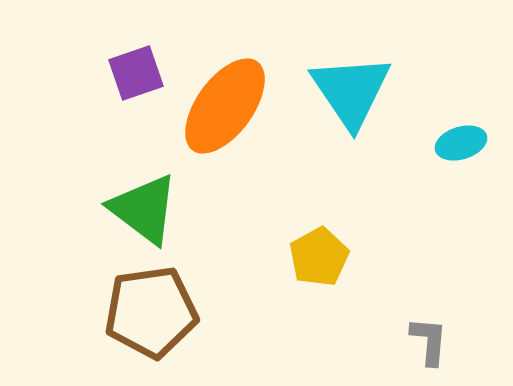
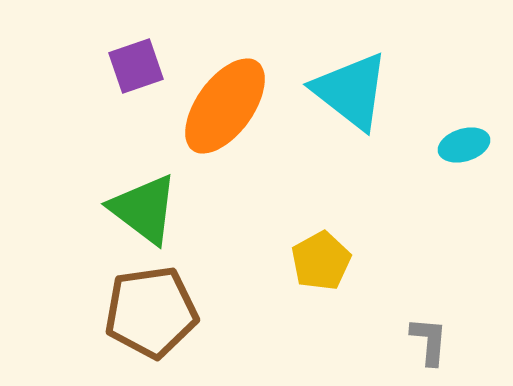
purple square: moved 7 px up
cyan triangle: rotated 18 degrees counterclockwise
cyan ellipse: moved 3 px right, 2 px down
yellow pentagon: moved 2 px right, 4 px down
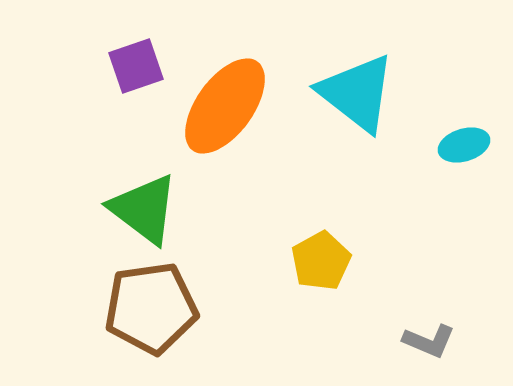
cyan triangle: moved 6 px right, 2 px down
brown pentagon: moved 4 px up
gray L-shape: rotated 108 degrees clockwise
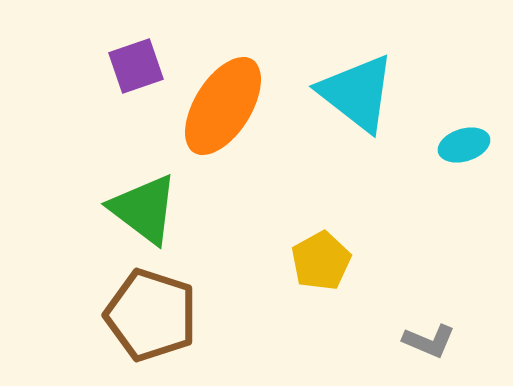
orange ellipse: moved 2 px left; rotated 4 degrees counterclockwise
brown pentagon: moved 7 px down; rotated 26 degrees clockwise
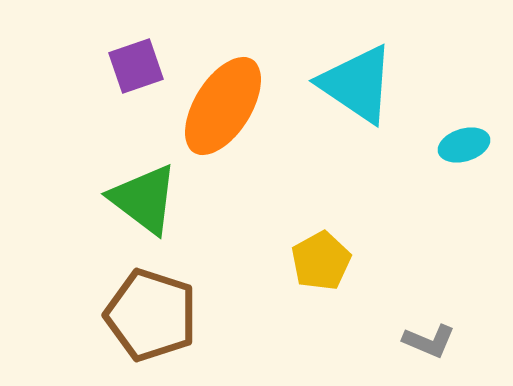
cyan triangle: moved 9 px up; rotated 4 degrees counterclockwise
green triangle: moved 10 px up
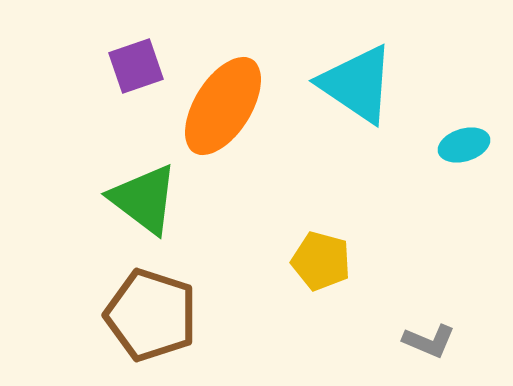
yellow pentagon: rotated 28 degrees counterclockwise
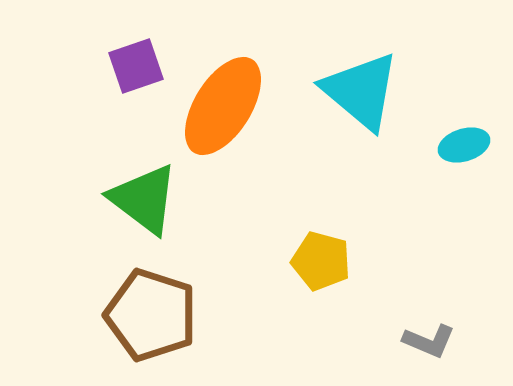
cyan triangle: moved 4 px right, 7 px down; rotated 6 degrees clockwise
